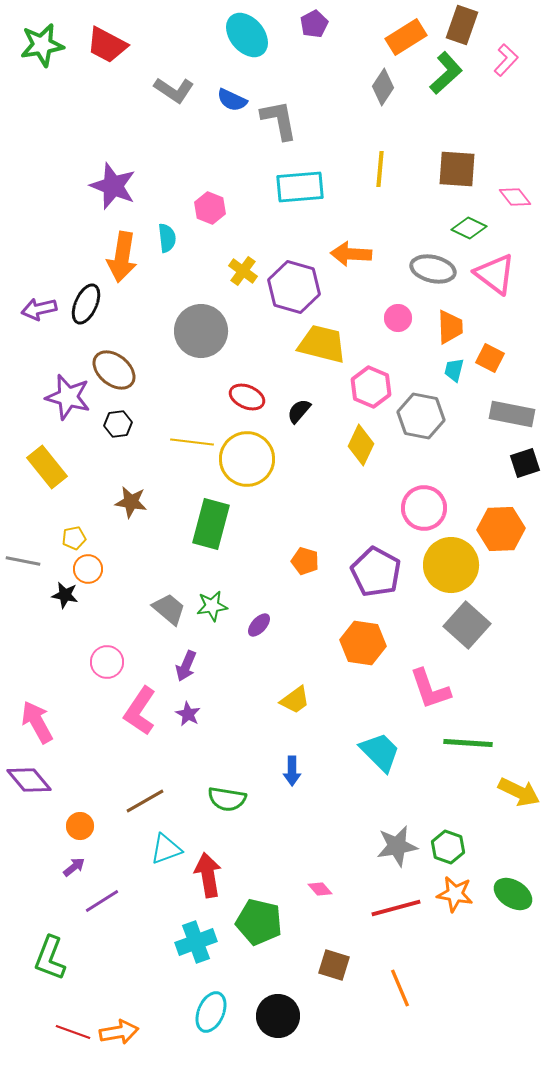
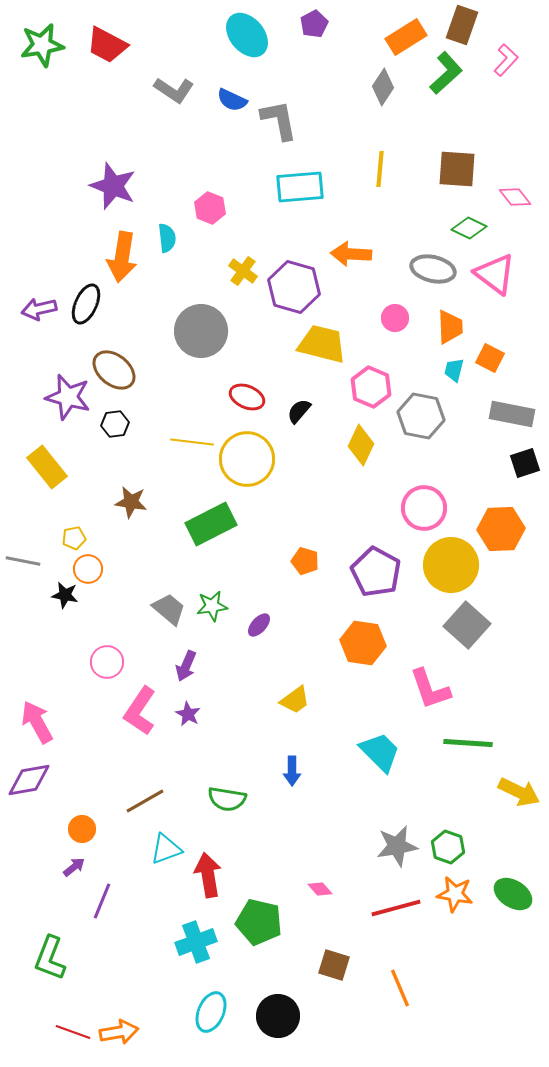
pink circle at (398, 318): moved 3 px left
black hexagon at (118, 424): moved 3 px left
green rectangle at (211, 524): rotated 48 degrees clockwise
purple diamond at (29, 780): rotated 60 degrees counterclockwise
orange circle at (80, 826): moved 2 px right, 3 px down
purple line at (102, 901): rotated 36 degrees counterclockwise
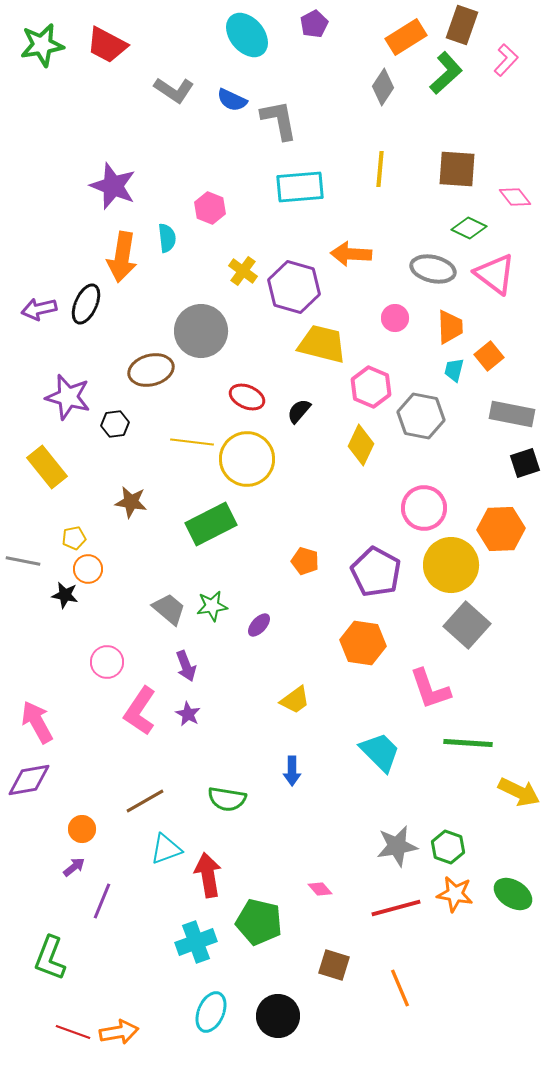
orange square at (490, 358): moved 1 px left, 2 px up; rotated 24 degrees clockwise
brown ellipse at (114, 370): moved 37 px right; rotated 54 degrees counterclockwise
purple arrow at (186, 666): rotated 44 degrees counterclockwise
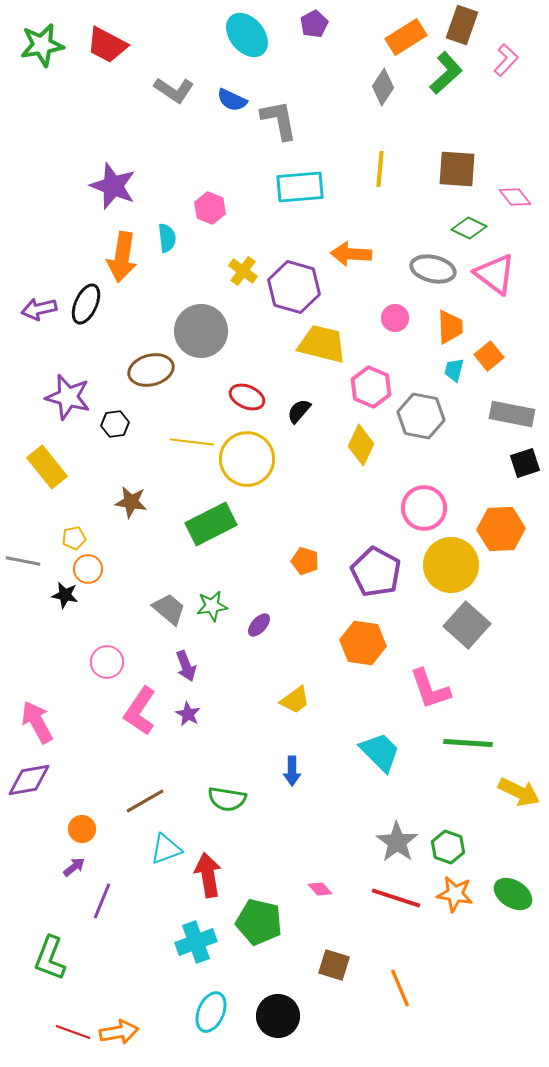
gray star at (397, 846): moved 4 px up; rotated 27 degrees counterclockwise
red line at (396, 908): moved 10 px up; rotated 33 degrees clockwise
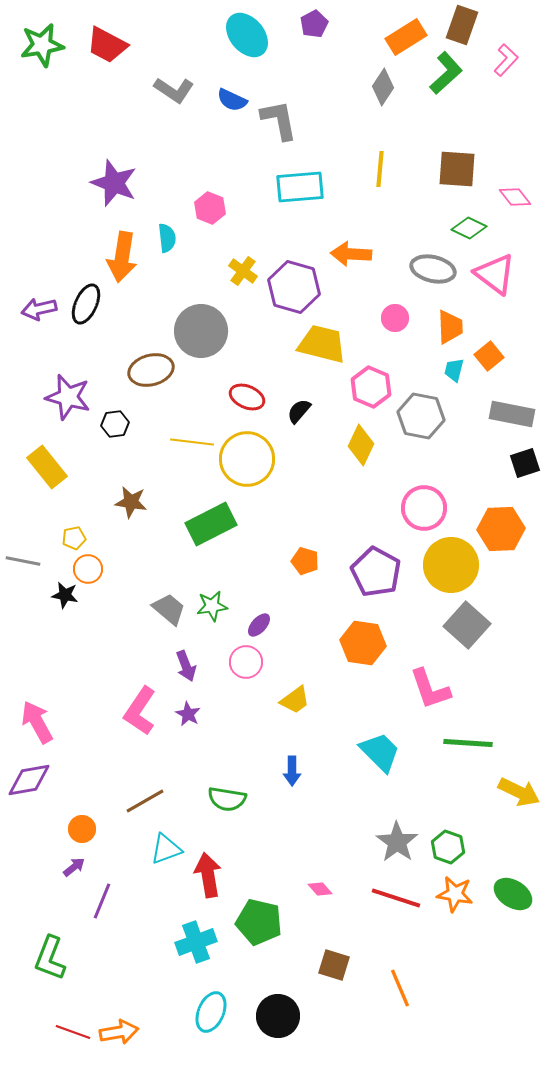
purple star at (113, 186): moved 1 px right, 3 px up
pink circle at (107, 662): moved 139 px right
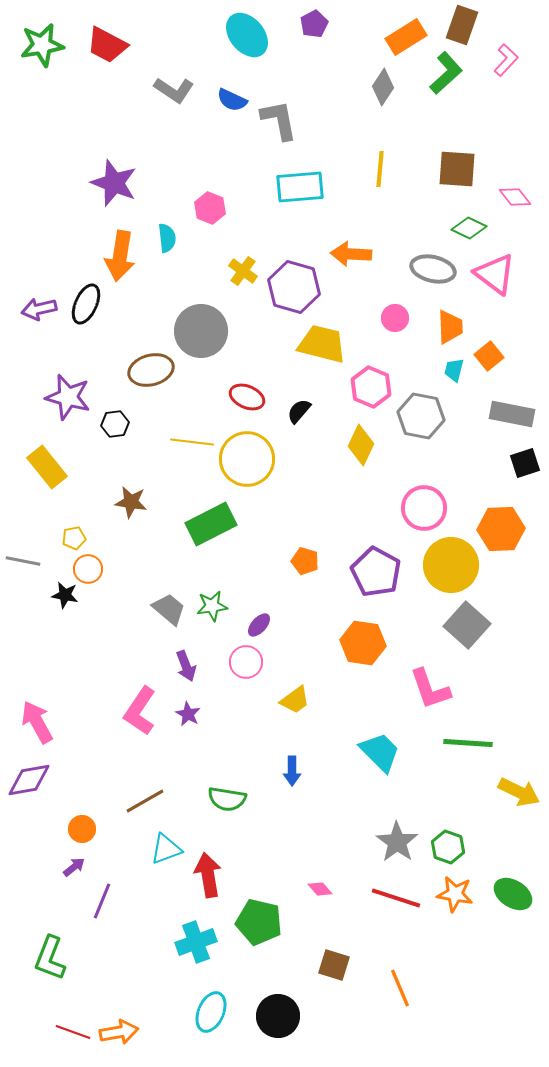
orange arrow at (122, 257): moved 2 px left, 1 px up
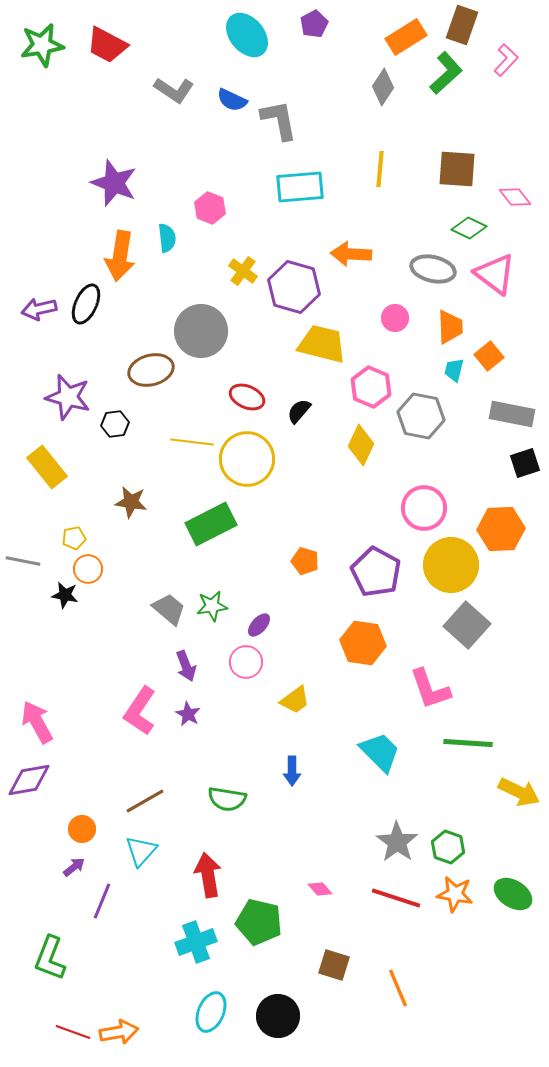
cyan triangle at (166, 849): moved 25 px left, 2 px down; rotated 28 degrees counterclockwise
orange line at (400, 988): moved 2 px left
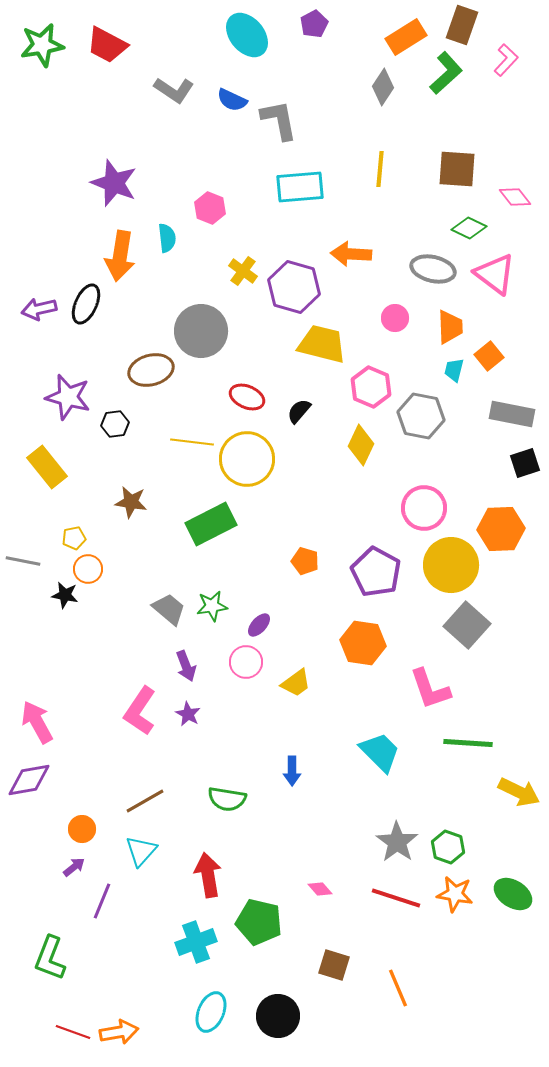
yellow trapezoid at (295, 700): moved 1 px right, 17 px up
